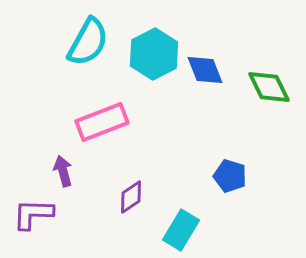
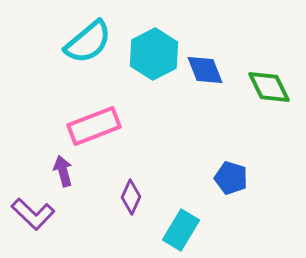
cyan semicircle: rotated 21 degrees clockwise
pink rectangle: moved 8 px left, 4 px down
blue pentagon: moved 1 px right, 2 px down
purple diamond: rotated 32 degrees counterclockwise
purple L-shape: rotated 138 degrees counterclockwise
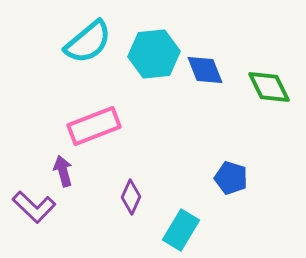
cyan hexagon: rotated 21 degrees clockwise
purple L-shape: moved 1 px right, 7 px up
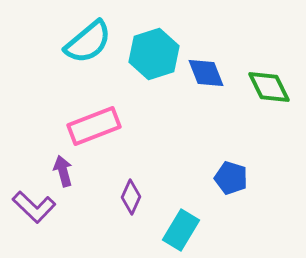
cyan hexagon: rotated 12 degrees counterclockwise
blue diamond: moved 1 px right, 3 px down
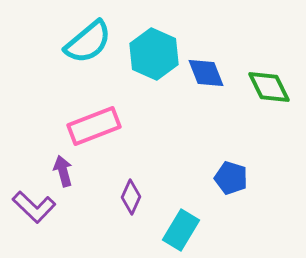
cyan hexagon: rotated 18 degrees counterclockwise
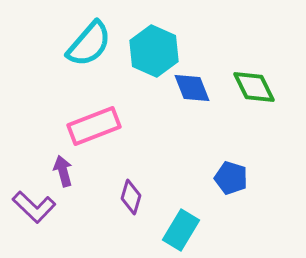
cyan semicircle: moved 1 px right, 2 px down; rotated 9 degrees counterclockwise
cyan hexagon: moved 3 px up
blue diamond: moved 14 px left, 15 px down
green diamond: moved 15 px left
purple diamond: rotated 8 degrees counterclockwise
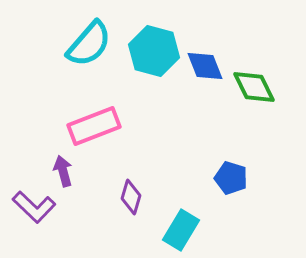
cyan hexagon: rotated 9 degrees counterclockwise
blue diamond: moved 13 px right, 22 px up
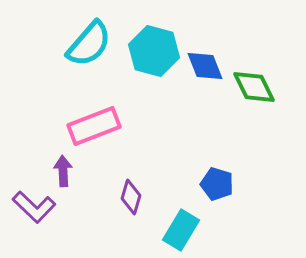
purple arrow: rotated 12 degrees clockwise
blue pentagon: moved 14 px left, 6 px down
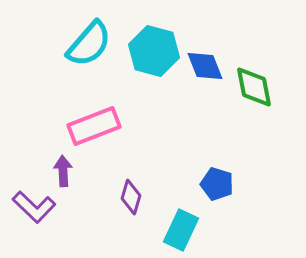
green diamond: rotated 15 degrees clockwise
cyan rectangle: rotated 6 degrees counterclockwise
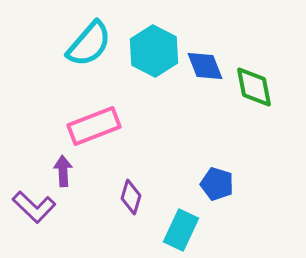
cyan hexagon: rotated 12 degrees clockwise
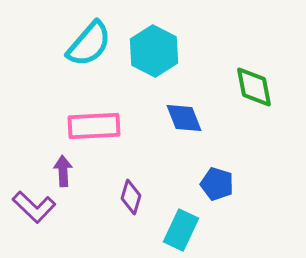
blue diamond: moved 21 px left, 52 px down
pink rectangle: rotated 18 degrees clockwise
